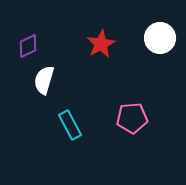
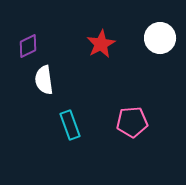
white semicircle: rotated 24 degrees counterclockwise
pink pentagon: moved 4 px down
cyan rectangle: rotated 8 degrees clockwise
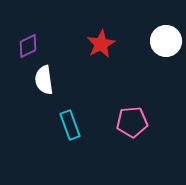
white circle: moved 6 px right, 3 px down
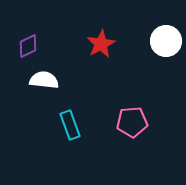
white semicircle: rotated 104 degrees clockwise
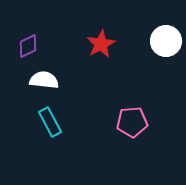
cyan rectangle: moved 20 px left, 3 px up; rotated 8 degrees counterclockwise
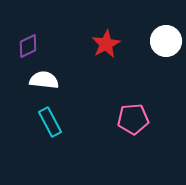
red star: moved 5 px right
pink pentagon: moved 1 px right, 3 px up
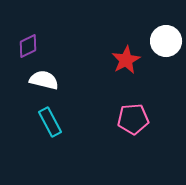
red star: moved 20 px right, 16 px down
white semicircle: rotated 8 degrees clockwise
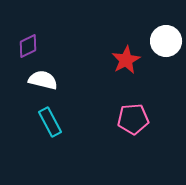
white semicircle: moved 1 px left
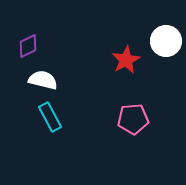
cyan rectangle: moved 5 px up
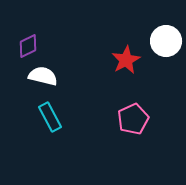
white semicircle: moved 4 px up
pink pentagon: rotated 20 degrees counterclockwise
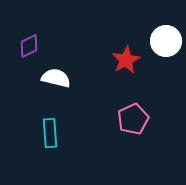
purple diamond: moved 1 px right
white semicircle: moved 13 px right, 2 px down
cyan rectangle: moved 16 px down; rotated 24 degrees clockwise
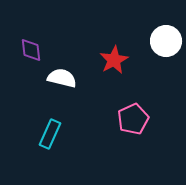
purple diamond: moved 2 px right, 4 px down; rotated 70 degrees counterclockwise
red star: moved 12 px left
white semicircle: moved 6 px right
cyan rectangle: moved 1 px down; rotated 28 degrees clockwise
